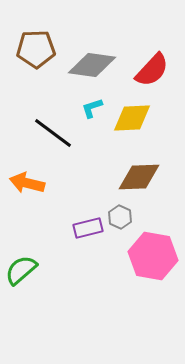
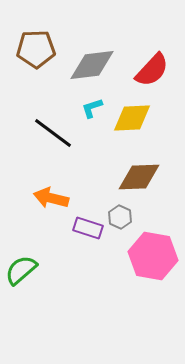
gray diamond: rotated 15 degrees counterclockwise
orange arrow: moved 24 px right, 15 px down
purple rectangle: rotated 32 degrees clockwise
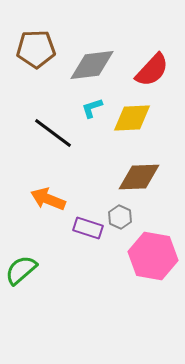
orange arrow: moved 3 px left, 1 px down; rotated 8 degrees clockwise
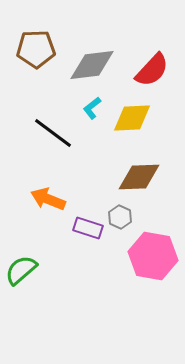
cyan L-shape: rotated 20 degrees counterclockwise
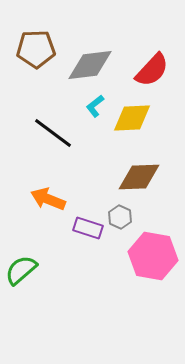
gray diamond: moved 2 px left
cyan L-shape: moved 3 px right, 2 px up
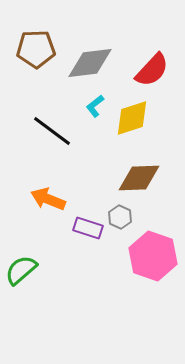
gray diamond: moved 2 px up
yellow diamond: rotated 15 degrees counterclockwise
black line: moved 1 px left, 2 px up
brown diamond: moved 1 px down
pink hexagon: rotated 9 degrees clockwise
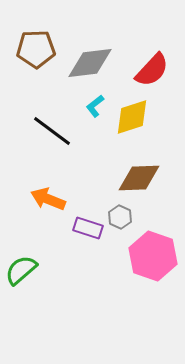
yellow diamond: moved 1 px up
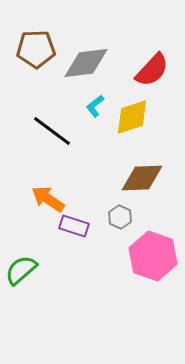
gray diamond: moved 4 px left
brown diamond: moved 3 px right
orange arrow: rotated 12 degrees clockwise
purple rectangle: moved 14 px left, 2 px up
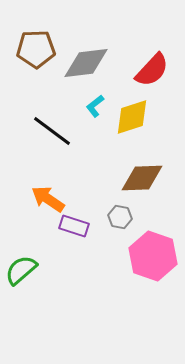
gray hexagon: rotated 15 degrees counterclockwise
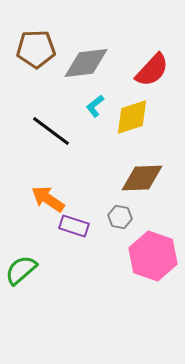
black line: moved 1 px left
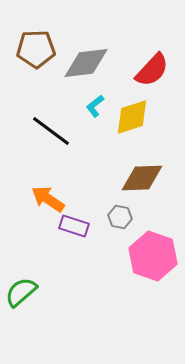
green semicircle: moved 22 px down
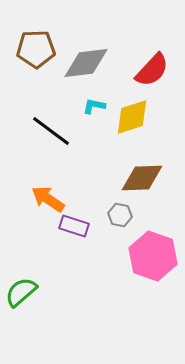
cyan L-shape: moved 1 px left; rotated 50 degrees clockwise
gray hexagon: moved 2 px up
